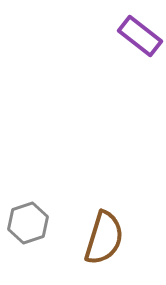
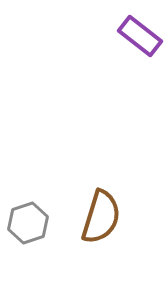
brown semicircle: moved 3 px left, 21 px up
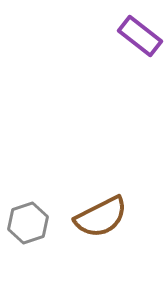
brown semicircle: rotated 46 degrees clockwise
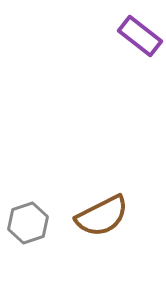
brown semicircle: moved 1 px right, 1 px up
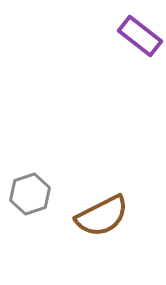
gray hexagon: moved 2 px right, 29 px up
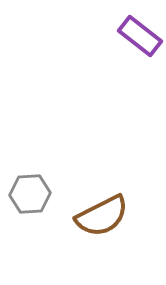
gray hexagon: rotated 15 degrees clockwise
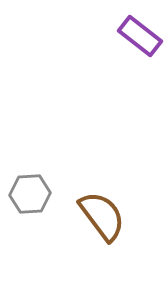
brown semicircle: rotated 100 degrees counterclockwise
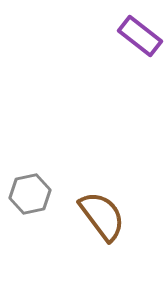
gray hexagon: rotated 9 degrees counterclockwise
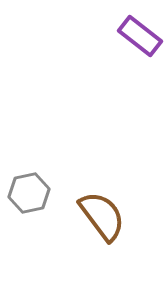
gray hexagon: moved 1 px left, 1 px up
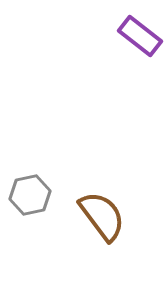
gray hexagon: moved 1 px right, 2 px down
